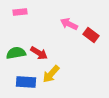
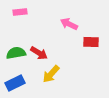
red rectangle: moved 7 px down; rotated 35 degrees counterclockwise
blue rectangle: moved 11 px left, 1 px down; rotated 30 degrees counterclockwise
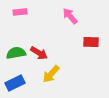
pink arrow: moved 1 px right, 8 px up; rotated 24 degrees clockwise
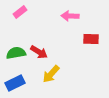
pink rectangle: rotated 32 degrees counterclockwise
pink arrow: rotated 48 degrees counterclockwise
red rectangle: moved 3 px up
red arrow: moved 1 px up
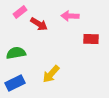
red arrow: moved 28 px up
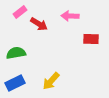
yellow arrow: moved 7 px down
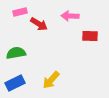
pink rectangle: rotated 24 degrees clockwise
red rectangle: moved 1 px left, 3 px up
yellow arrow: moved 1 px up
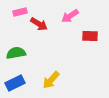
pink arrow: rotated 36 degrees counterclockwise
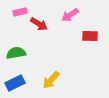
pink arrow: moved 1 px up
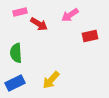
red rectangle: rotated 14 degrees counterclockwise
green semicircle: rotated 84 degrees counterclockwise
